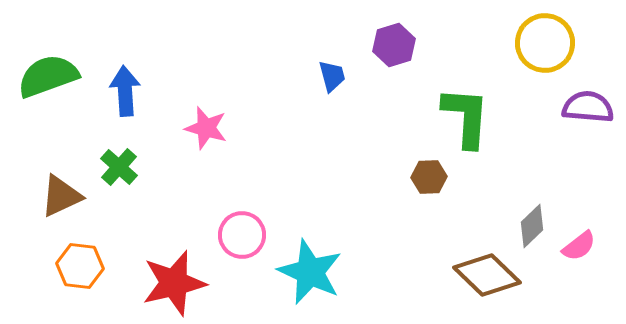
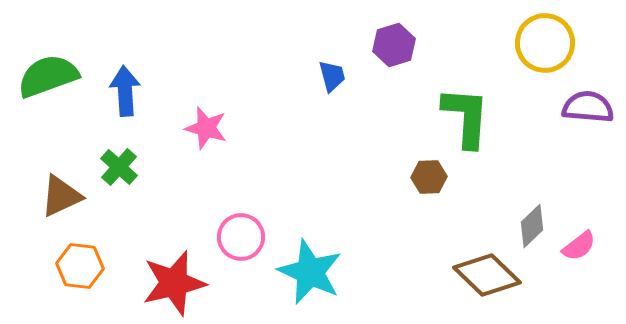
pink circle: moved 1 px left, 2 px down
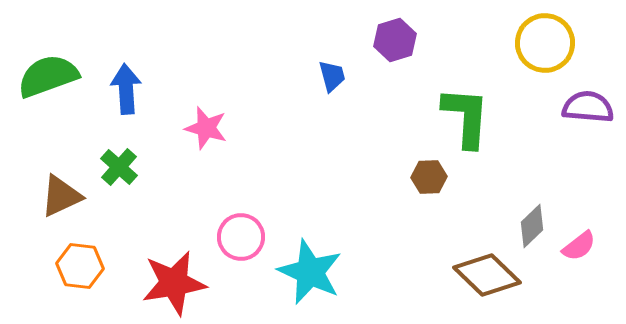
purple hexagon: moved 1 px right, 5 px up
blue arrow: moved 1 px right, 2 px up
red star: rotated 4 degrees clockwise
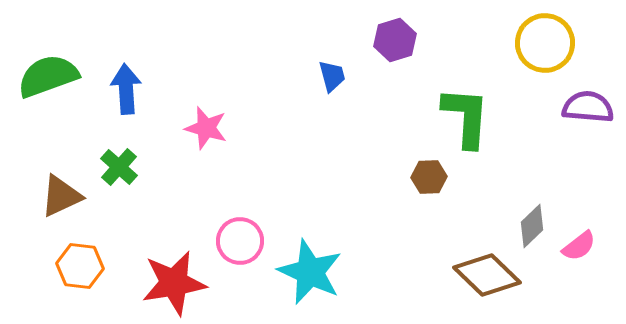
pink circle: moved 1 px left, 4 px down
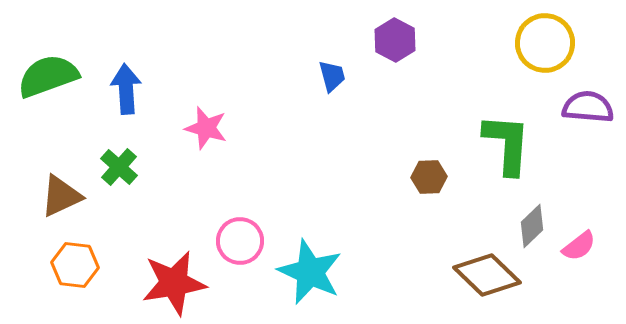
purple hexagon: rotated 15 degrees counterclockwise
green L-shape: moved 41 px right, 27 px down
orange hexagon: moved 5 px left, 1 px up
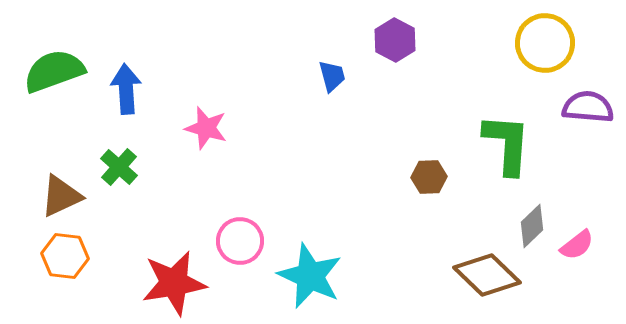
green semicircle: moved 6 px right, 5 px up
pink semicircle: moved 2 px left, 1 px up
orange hexagon: moved 10 px left, 9 px up
cyan star: moved 4 px down
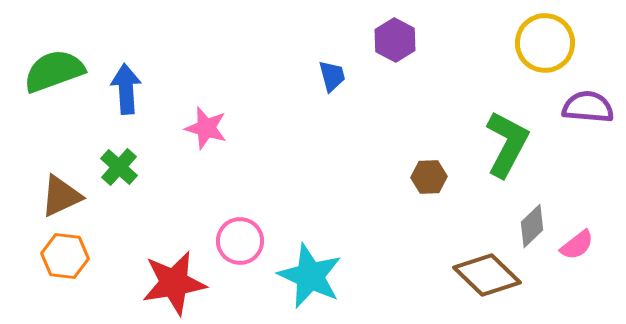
green L-shape: rotated 24 degrees clockwise
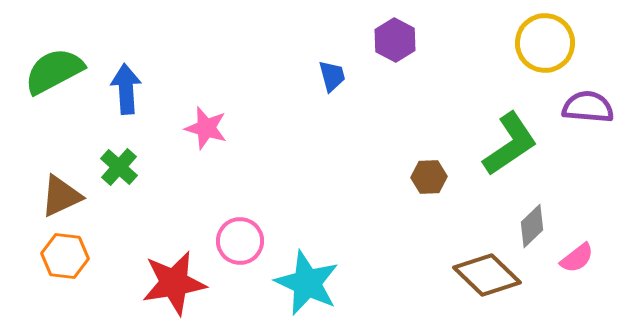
green semicircle: rotated 8 degrees counterclockwise
green L-shape: moved 3 px right; rotated 28 degrees clockwise
pink semicircle: moved 13 px down
cyan star: moved 3 px left, 7 px down
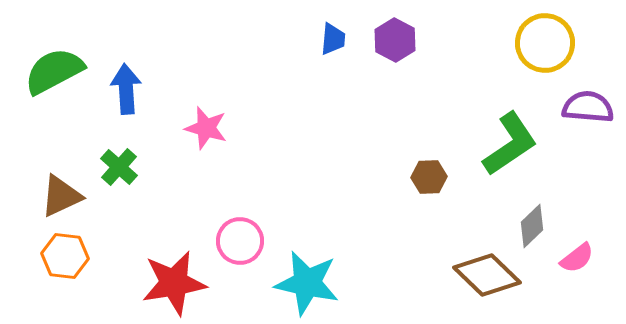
blue trapezoid: moved 1 px right, 37 px up; rotated 20 degrees clockwise
cyan star: rotated 12 degrees counterclockwise
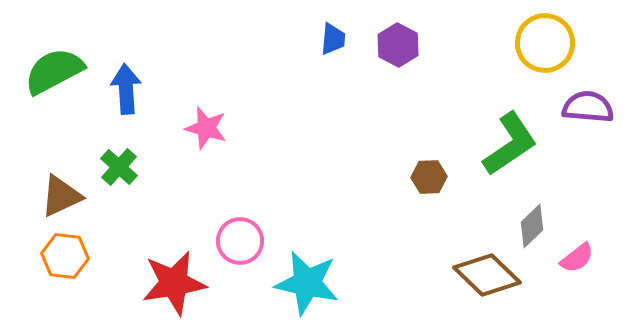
purple hexagon: moved 3 px right, 5 px down
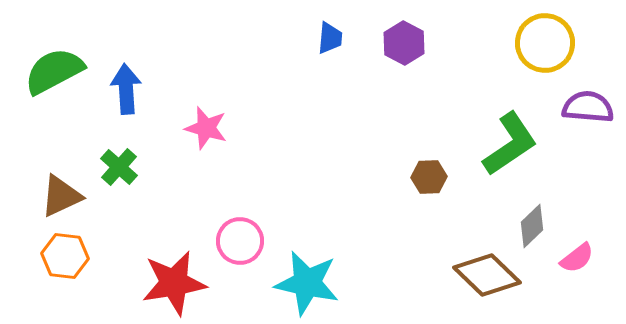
blue trapezoid: moved 3 px left, 1 px up
purple hexagon: moved 6 px right, 2 px up
